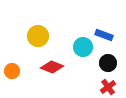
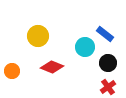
blue rectangle: moved 1 px right, 1 px up; rotated 18 degrees clockwise
cyan circle: moved 2 px right
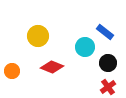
blue rectangle: moved 2 px up
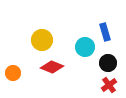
blue rectangle: rotated 36 degrees clockwise
yellow circle: moved 4 px right, 4 px down
orange circle: moved 1 px right, 2 px down
red cross: moved 1 px right, 2 px up
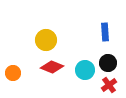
blue rectangle: rotated 12 degrees clockwise
yellow circle: moved 4 px right
cyan circle: moved 23 px down
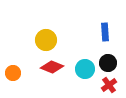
cyan circle: moved 1 px up
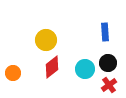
red diamond: rotated 60 degrees counterclockwise
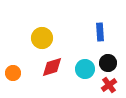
blue rectangle: moved 5 px left
yellow circle: moved 4 px left, 2 px up
red diamond: rotated 20 degrees clockwise
